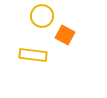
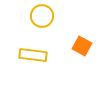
orange square: moved 17 px right, 11 px down
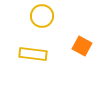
yellow rectangle: moved 1 px up
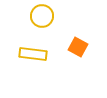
orange square: moved 4 px left, 1 px down
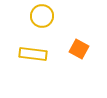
orange square: moved 1 px right, 2 px down
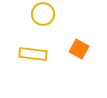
yellow circle: moved 1 px right, 2 px up
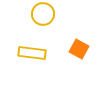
yellow rectangle: moved 1 px left, 1 px up
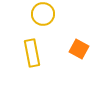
yellow rectangle: rotated 72 degrees clockwise
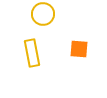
orange square: rotated 24 degrees counterclockwise
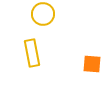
orange square: moved 13 px right, 15 px down
